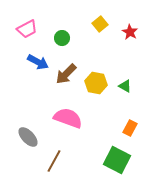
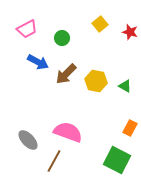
red star: rotated 14 degrees counterclockwise
yellow hexagon: moved 2 px up
pink semicircle: moved 14 px down
gray ellipse: moved 3 px down
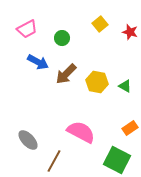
yellow hexagon: moved 1 px right, 1 px down
orange rectangle: rotated 28 degrees clockwise
pink semicircle: moved 13 px right; rotated 8 degrees clockwise
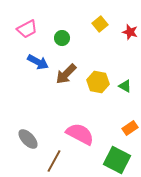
yellow hexagon: moved 1 px right
pink semicircle: moved 1 px left, 2 px down
gray ellipse: moved 1 px up
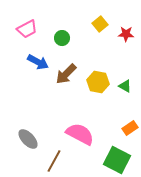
red star: moved 4 px left, 2 px down; rotated 14 degrees counterclockwise
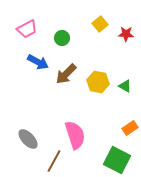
pink semicircle: moved 5 px left, 1 px down; rotated 44 degrees clockwise
